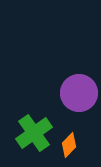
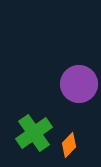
purple circle: moved 9 px up
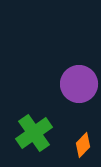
orange diamond: moved 14 px right
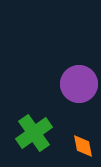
orange diamond: moved 1 px down; rotated 55 degrees counterclockwise
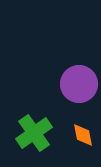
orange diamond: moved 11 px up
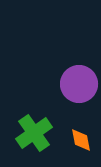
orange diamond: moved 2 px left, 5 px down
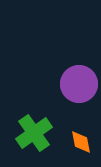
orange diamond: moved 2 px down
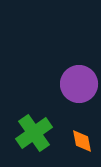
orange diamond: moved 1 px right, 1 px up
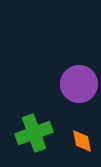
green cross: rotated 15 degrees clockwise
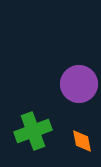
green cross: moved 1 px left, 2 px up
